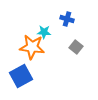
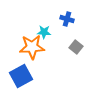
orange star: rotated 10 degrees counterclockwise
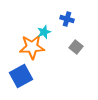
cyan star: rotated 24 degrees counterclockwise
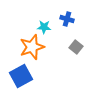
cyan star: moved 5 px up; rotated 24 degrees clockwise
orange star: rotated 15 degrees counterclockwise
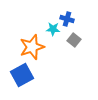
cyan star: moved 9 px right, 2 px down
gray square: moved 2 px left, 7 px up
blue square: moved 1 px right, 1 px up
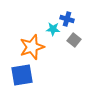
blue square: rotated 20 degrees clockwise
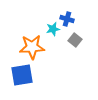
cyan star: rotated 16 degrees counterclockwise
gray square: moved 1 px right
orange star: rotated 15 degrees clockwise
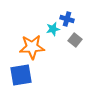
blue square: moved 1 px left
